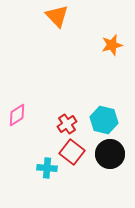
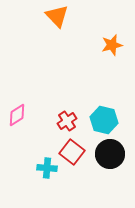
red cross: moved 3 px up
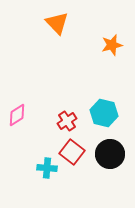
orange triangle: moved 7 px down
cyan hexagon: moved 7 px up
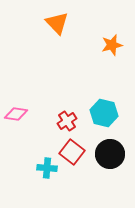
pink diamond: moved 1 px left, 1 px up; rotated 40 degrees clockwise
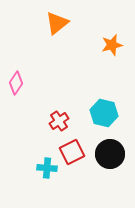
orange triangle: rotated 35 degrees clockwise
pink diamond: moved 31 px up; rotated 65 degrees counterclockwise
red cross: moved 8 px left
red square: rotated 25 degrees clockwise
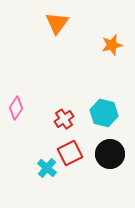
orange triangle: rotated 15 degrees counterclockwise
pink diamond: moved 25 px down
red cross: moved 5 px right, 2 px up
red square: moved 2 px left, 1 px down
cyan cross: rotated 36 degrees clockwise
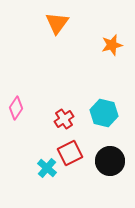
black circle: moved 7 px down
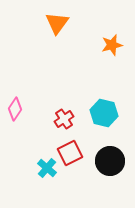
pink diamond: moved 1 px left, 1 px down
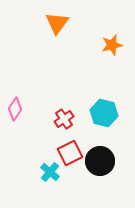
black circle: moved 10 px left
cyan cross: moved 3 px right, 4 px down
